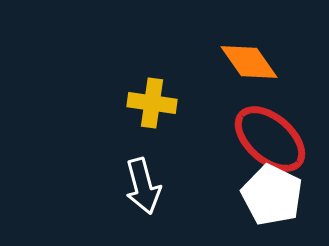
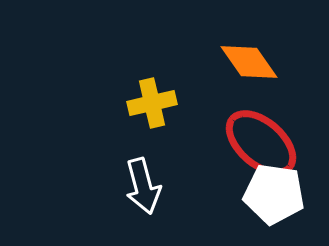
yellow cross: rotated 21 degrees counterclockwise
red ellipse: moved 9 px left, 4 px down
white pentagon: moved 2 px right, 1 px up; rotated 18 degrees counterclockwise
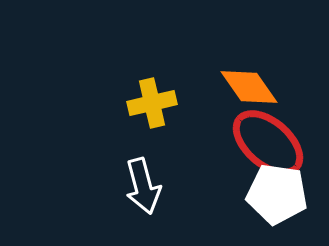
orange diamond: moved 25 px down
red ellipse: moved 7 px right
white pentagon: moved 3 px right
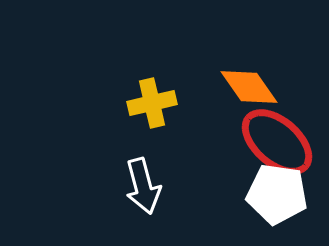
red ellipse: moved 9 px right, 1 px up
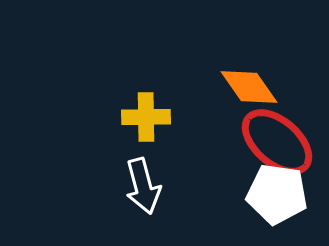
yellow cross: moved 6 px left, 14 px down; rotated 12 degrees clockwise
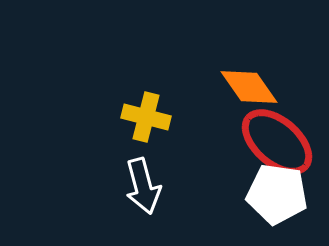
yellow cross: rotated 15 degrees clockwise
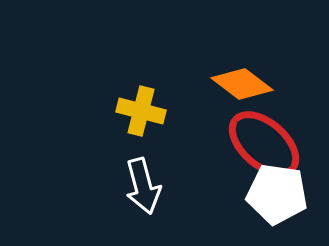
orange diamond: moved 7 px left, 3 px up; rotated 18 degrees counterclockwise
yellow cross: moved 5 px left, 6 px up
red ellipse: moved 13 px left, 2 px down
